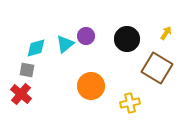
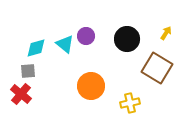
cyan triangle: rotated 42 degrees counterclockwise
gray square: moved 1 px right, 1 px down; rotated 14 degrees counterclockwise
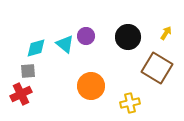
black circle: moved 1 px right, 2 px up
red cross: rotated 25 degrees clockwise
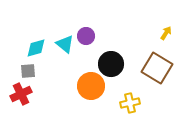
black circle: moved 17 px left, 27 px down
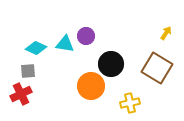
cyan triangle: rotated 30 degrees counterclockwise
cyan diamond: rotated 40 degrees clockwise
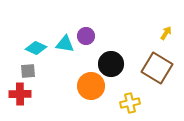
red cross: moved 1 px left; rotated 25 degrees clockwise
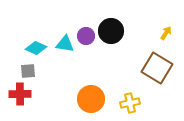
black circle: moved 33 px up
orange circle: moved 13 px down
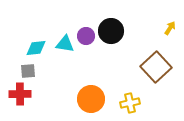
yellow arrow: moved 4 px right, 5 px up
cyan diamond: rotated 30 degrees counterclockwise
brown square: moved 1 px left, 1 px up; rotated 16 degrees clockwise
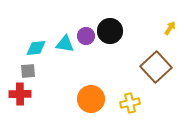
black circle: moved 1 px left
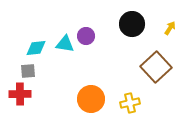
black circle: moved 22 px right, 7 px up
